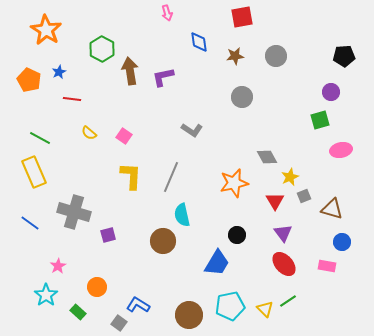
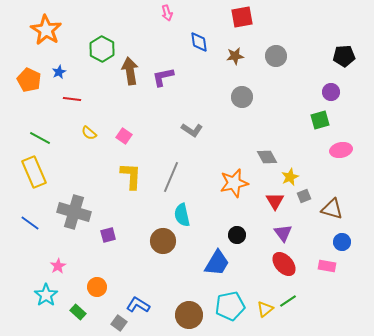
yellow triangle at (265, 309): rotated 36 degrees clockwise
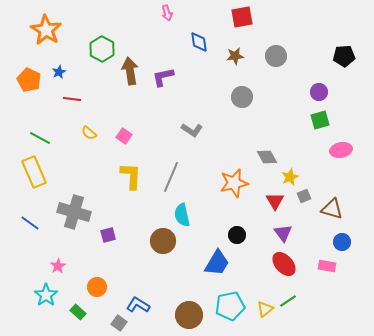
purple circle at (331, 92): moved 12 px left
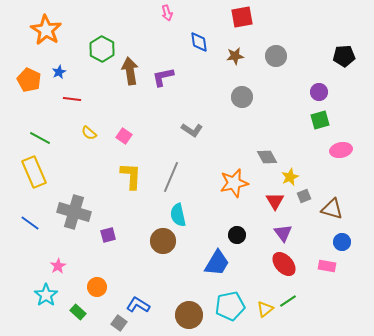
cyan semicircle at (182, 215): moved 4 px left
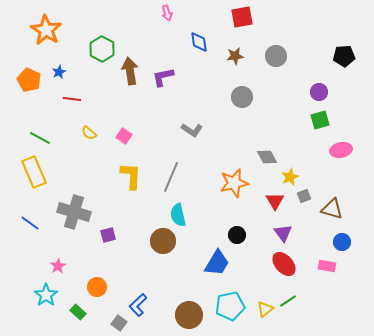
blue L-shape at (138, 305): rotated 75 degrees counterclockwise
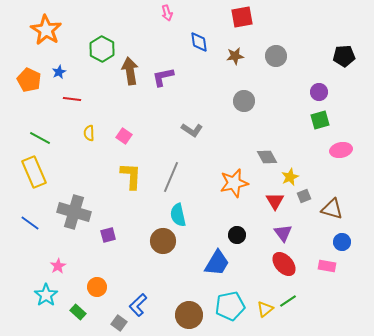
gray circle at (242, 97): moved 2 px right, 4 px down
yellow semicircle at (89, 133): rotated 49 degrees clockwise
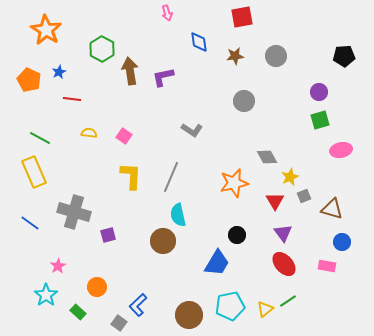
yellow semicircle at (89, 133): rotated 98 degrees clockwise
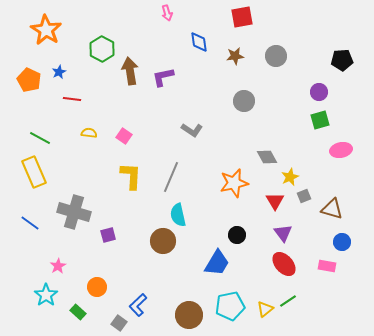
black pentagon at (344, 56): moved 2 px left, 4 px down
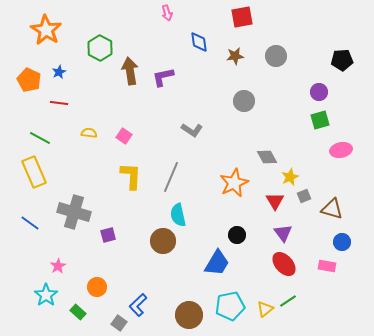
green hexagon at (102, 49): moved 2 px left, 1 px up
red line at (72, 99): moved 13 px left, 4 px down
orange star at (234, 183): rotated 12 degrees counterclockwise
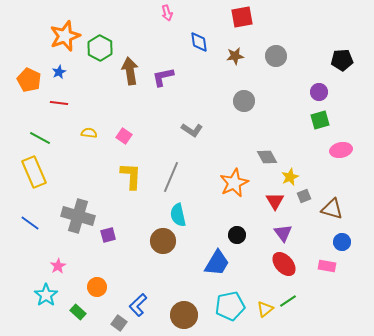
orange star at (46, 30): moved 19 px right, 6 px down; rotated 20 degrees clockwise
gray cross at (74, 212): moved 4 px right, 4 px down
brown circle at (189, 315): moved 5 px left
